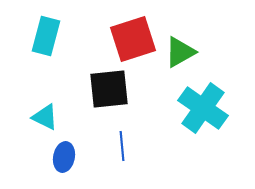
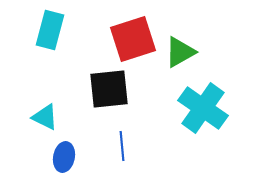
cyan rectangle: moved 4 px right, 6 px up
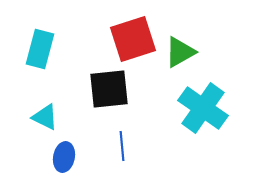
cyan rectangle: moved 10 px left, 19 px down
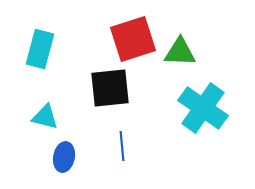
green triangle: rotated 32 degrees clockwise
black square: moved 1 px right, 1 px up
cyan triangle: rotated 12 degrees counterclockwise
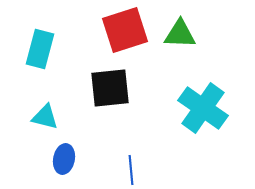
red square: moved 8 px left, 9 px up
green triangle: moved 18 px up
blue line: moved 9 px right, 24 px down
blue ellipse: moved 2 px down
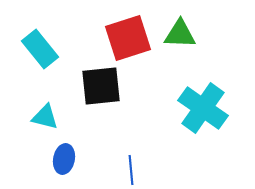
red square: moved 3 px right, 8 px down
cyan rectangle: rotated 54 degrees counterclockwise
black square: moved 9 px left, 2 px up
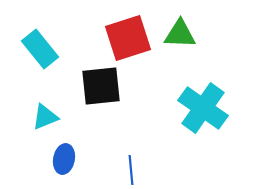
cyan triangle: rotated 36 degrees counterclockwise
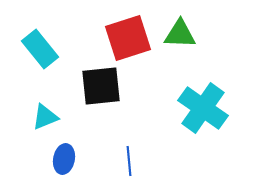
blue line: moved 2 px left, 9 px up
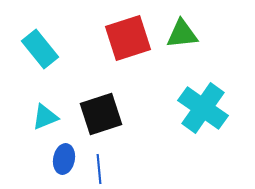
green triangle: moved 2 px right; rotated 8 degrees counterclockwise
black square: moved 28 px down; rotated 12 degrees counterclockwise
blue line: moved 30 px left, 8 px down
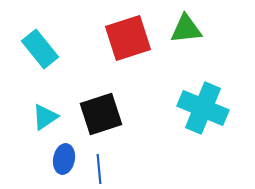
green triangle: moved 4 px right, 5 px up
cyan cross: rotated 12 degrees counterclockwise
cyan triangle: rotated 12 degrees counterclockwise
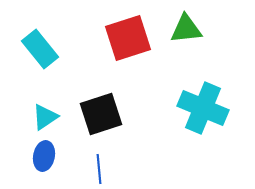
blue ellipse: moved 20 px left, 3 px up
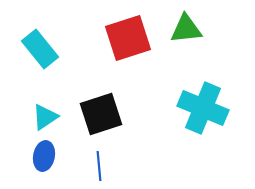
blue line: moved 3 px up
